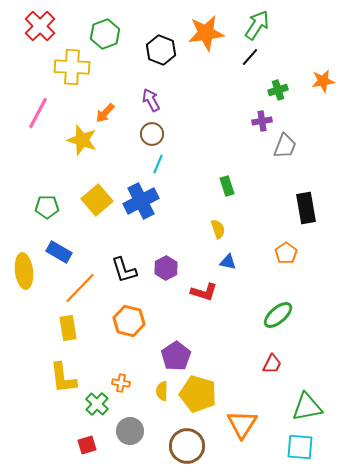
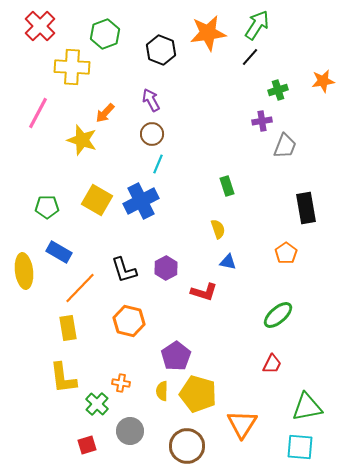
orange star at (206, 33): moved 2 px right
yellow square at (97, 200): rotated 20 degrees counterclockwise
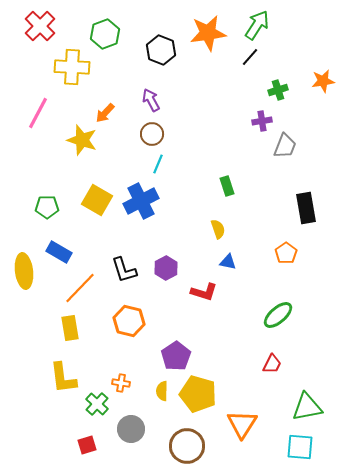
yellow rectangle at (68, 328): moved 2 px right
gray circle at (130, 431): moved 1 px right, 2 px up
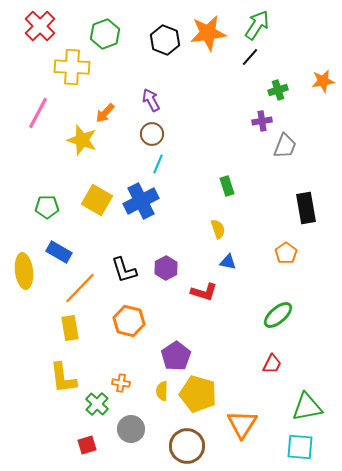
black hexagon at (161, 50): moved 4 px right, 10 px up
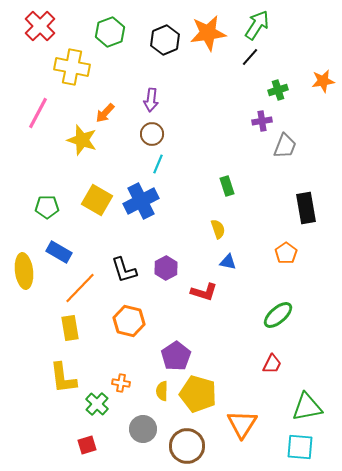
green hexagon at (105, 34): moved 5 px right, 2 px up
black hexagon at (165, 40): rotated 16 degrees clockwise
yellow cross at (72, 67): rotated 8 degrees clockwise
purple arrow at (151, 100): rotated 145 degrees counterclockwise
gray circle at (131, 429): moved 12 px right
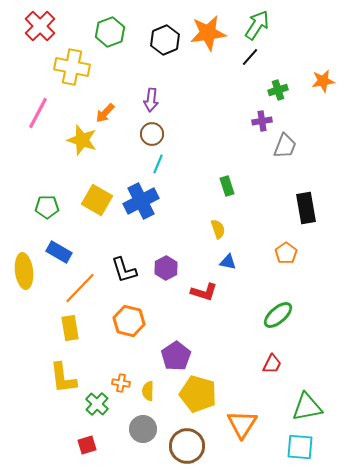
yellow semicircle at (162, 391): moved 14 px left
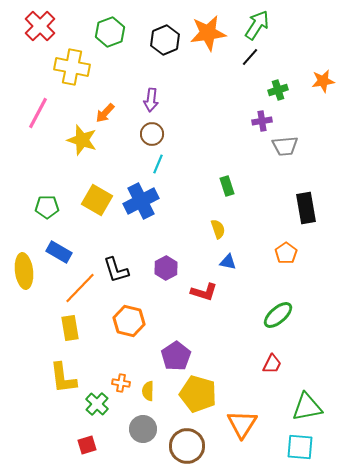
gray trapezoid at (285, 146): rotated 64 degrees clockwise
black L-shape at (124, 270): moved 8 px left
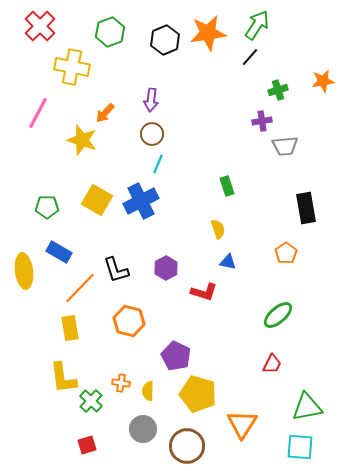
purple pentagon at (176, 356): rotated 12 degrees counterclockwise
green cross at (97, 404): moved 6 px left, 3 px up
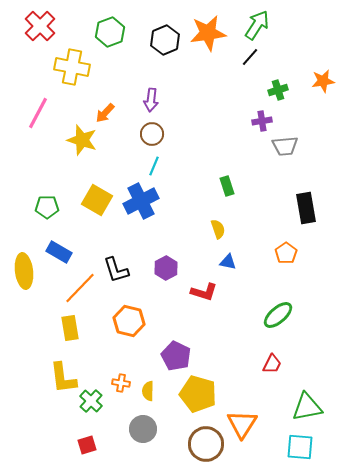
cyan line at (158, 164): moved 4 px left, 2 px down
brown circle at (187, 446): moved 19 px right, 2 px up
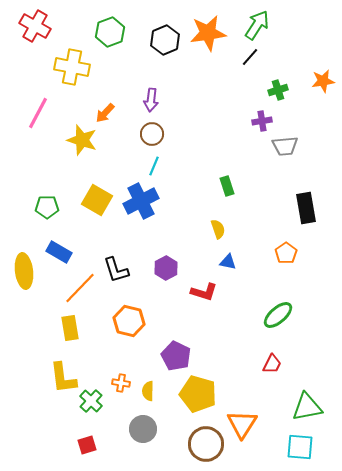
red cross at (40, 26): moved 5 px left; rotated 16 degrees counterclockwise
